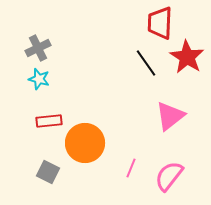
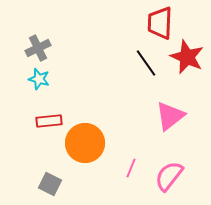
red star: rotated 8 degrees counterclockwise
gray square: moved 2 px right, 12 px down
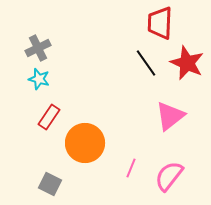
red star: moved 6 px down
red rectangle: moved 4 px up; rotated 50 degrees counterclockwise
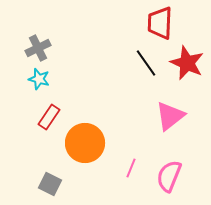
pink semicircle: rotated 16 degrees counterclockwise
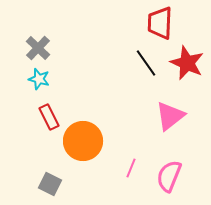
gray cross: rotated 20 degrees counterclockwise
red rectangle: rotated 60 degrees counterclockwise
orange circle: moved 2 px left, 2 px up
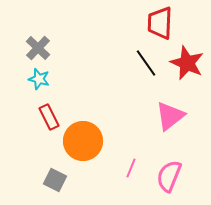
gray square: moved 5 px right, 4 px up
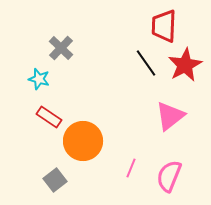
red trapezoid: moved 4 px right, 3 px down
gray cross: moved 23 px right
red star: moved 2 px left, 2 px down; rotated 20 degrees clockwise
red rectangle: rotated 30 degrees counterclockwise
gray square: rotated 25 degrees clockwise
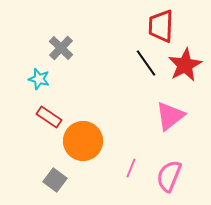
red trapezoid: moved 3 px left
gray square: rotated 15 degrees counterclockwise
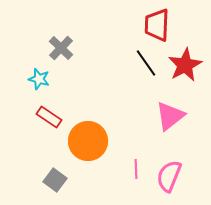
red trapezoid: moved 4 px left, 1 px up
orange circle: moved 5 px right
pink line: moved 5 px right, 1 px down; rotated 24 degrees counterclockwise
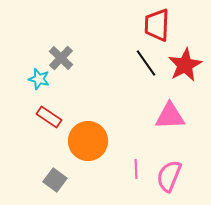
gray cross: moved 10 px down
pink triangle: rotated 36 degrees clockwise
